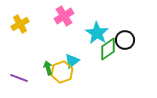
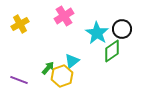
black circle: moved 3 px left, 11 px up
green diamond: moved 4 px right, 2 px down
green arrow: rotated 56 degrees clockwise
yellow hexagon: moved 4 px down
purple line: moved 2 px down
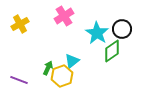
green arrow: rotated 16 degrees counterclockwise
